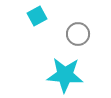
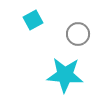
cyan square: moved 4 px left, 4 px down
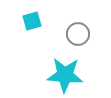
cyan square: moved 1 px left, 1 px down; rotated 12 degrees clockwise
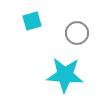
gray circle: moved 1 px left, 1 px up
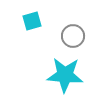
gray circle: moved 4 px left, 3 px down
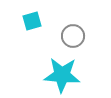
cyan star: moved 3 px left
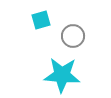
cyan square: moved 9 px right, 1 px up
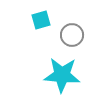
gray circle: moved 1 px left, 1 px up
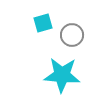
cyan square: moved 2 px right, 3 px down
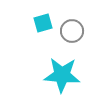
gray circle: moved 4 px up
